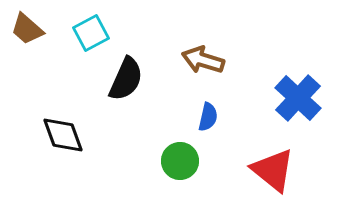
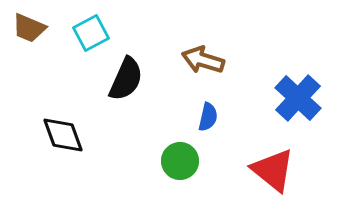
brown trapezoid: moved 2 px right, 1 px up; rotated 18 degrees counterclockwise
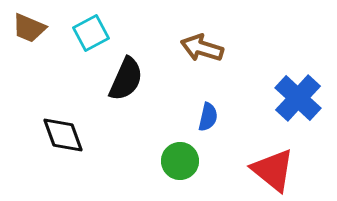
brown arrow: moved 1 px left, 12 px up
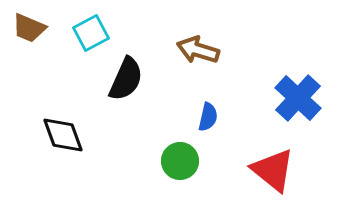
brown arrow: moved 4 px left, 2 px down
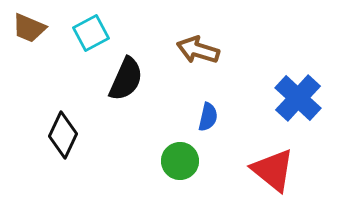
black diamond: rotated 45 degrees clockwise
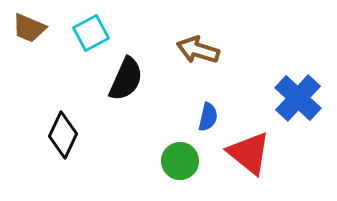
red triangle: moved 24 px left, 17 px up
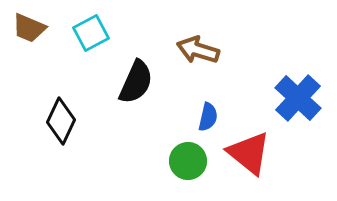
black semicircle: moved 10 px right, 3 px down
black diamond: moved 2 px left, 14 px up
green circle: moved 8 px right
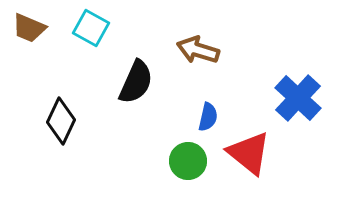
cyan square: moved 5 px up; rotated 33 degrees counterclockwise
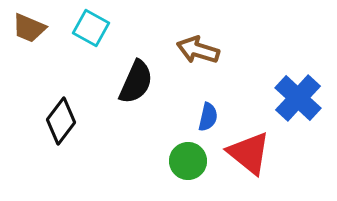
black diamond: rotated 12 degrees clockwise
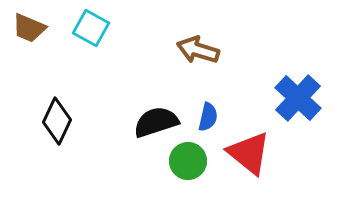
black semicircle: moved 20 px right, 40 px down; rotated 132 degrees counterclockwise
black diamond: moved 4 px left; rotated 12 degrees counterclockwise
